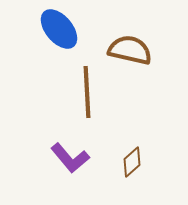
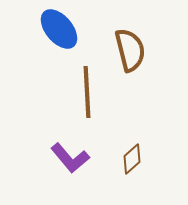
brown semicircle: rotated 63 degrees clockwise
brown diamond: moved 3 px up
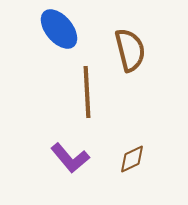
brown diamond: rotated 16 degrees clockwise
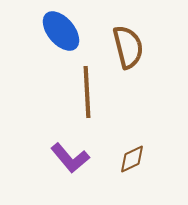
blue ellipse: moved 2 px right, 2 px down
brown semicircle: moved 2 px left, 3 px up
